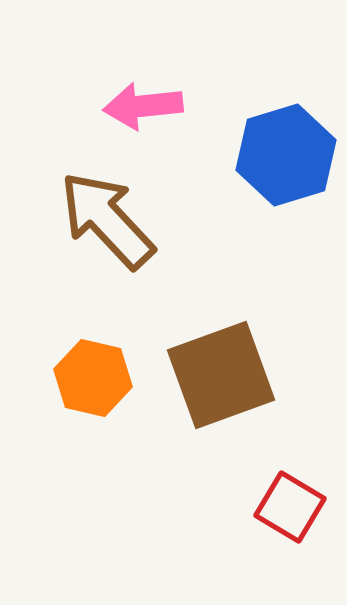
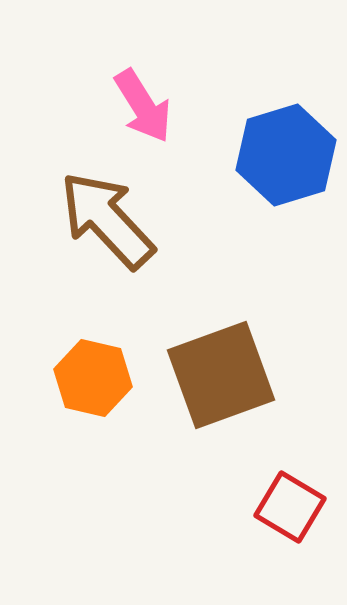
pink arrow: rotated 116 degrees counterclockwise
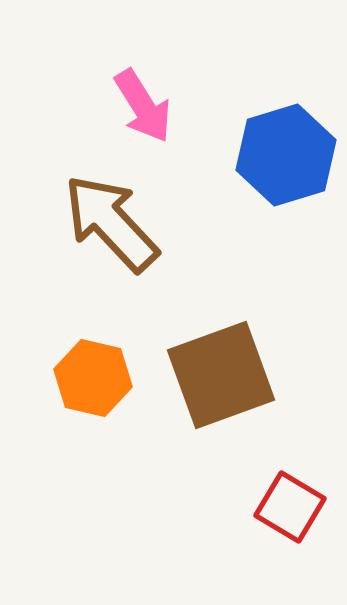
brown arrow: moved 4 px right, 3 px down
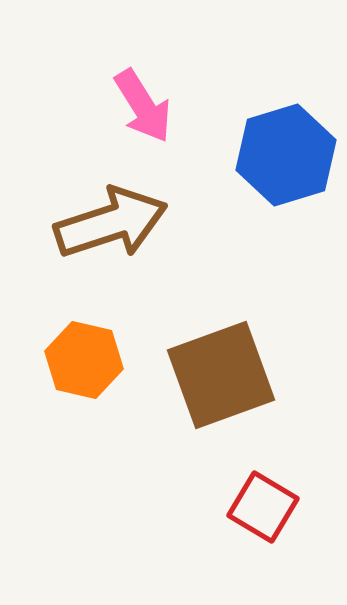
brown arrow: rotated 115 degrees clockwise
orange hexagon: moved 9 px left, 18 px up
red square: moved 27 px left
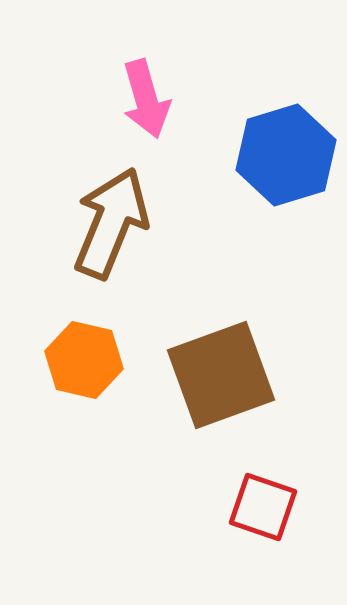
pink arrow: moved 3 px right, 7 px up; rotated 16 degrees clockwise
brown arrow: rotated 50 degrees counterclockwise
red square: rotated 12 degrees counterclockwise
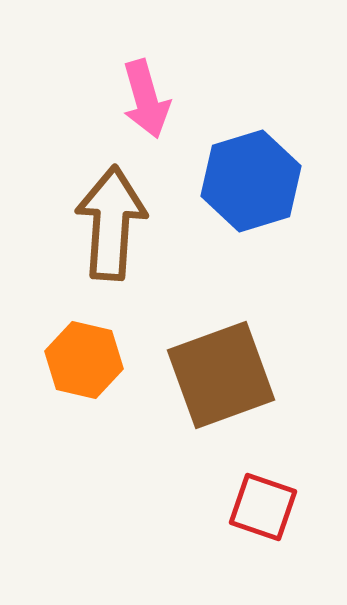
blue hexagon: moved 35 px left, 26 px down
brown arrow: rotated 18 degrees counterclockwise
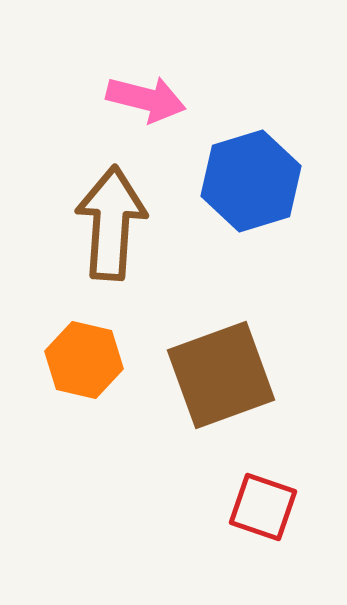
pink arrow: rotated 60 degrees counterclockwise
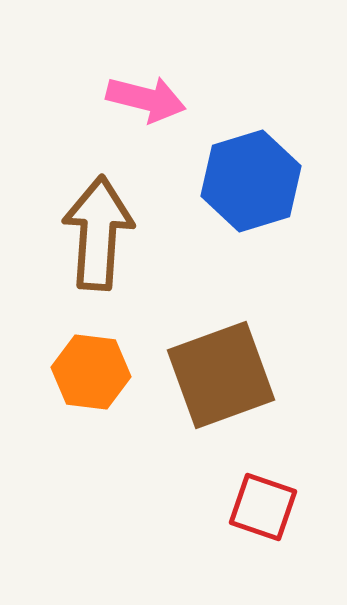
brown arrow: moved 13 px left, 10 px down
orange hexagon: moved 7 px right, 12 px down; rotated 6 degrees counterclockwise
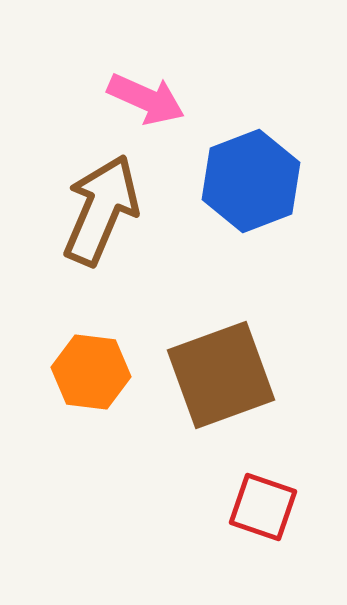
pink arrow: rotated 10 degrees clockwise
blue hexagon: rotated 4 degrees counterclockwise
brown arrow: moved 3 px right, 23 px up; rotated 19 degrees clockwise
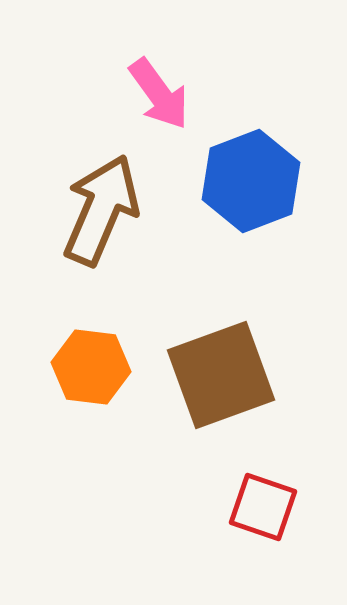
pink arrow: moved 13 px right, 5 px up; rotated 30 degrees clockwise
orange hexagon: moved 5 px up
